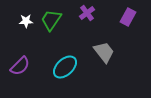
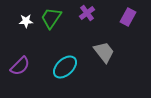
green trapezoid: moved 2 px up
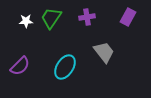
purple cross: moved 4 px down; rotated 28 degrees clockwise
cyan ellipse: rotated 15 degrees counterclockwise
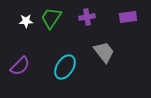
purple rectangle: rotated 54 degrees clockwise
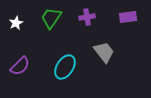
white star: moved 10 px left, 2 px down; rotated 24 degrees counterclockwise
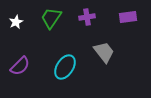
white star: moved 1 px up
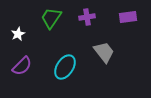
white star: moved 2 px right, 12 px down
purple semicircle: moved 2 px right
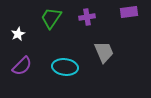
purple rectangle: moved 1 px right, 5 px up
gray trapezoid: rotated 15 degrees clockwise
cyan ellipse: rotated 65 degrees clockwise
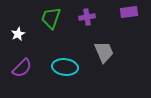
green trapezoid: rotated 15 degrees counterclockwise
purple semicircle: moved 2 px down
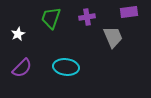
gray trapezoid: moved 9 px right, 15 px up
cyan ellipse: moved 1 px right
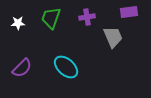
white star: moved 11 px up; rotated 24 degrees clockwise
cyan ellipse: rotated 35 degrees clockwise
